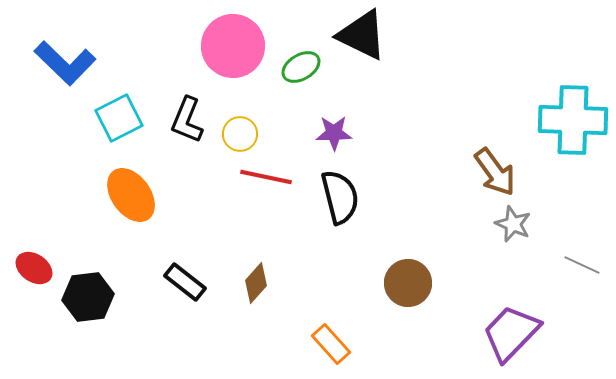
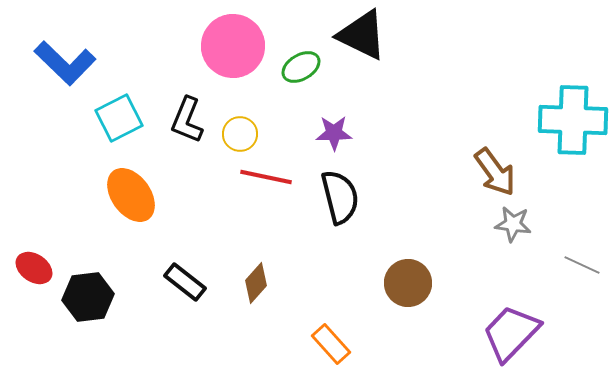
gray star: rotated 15 degrees counterclockwise
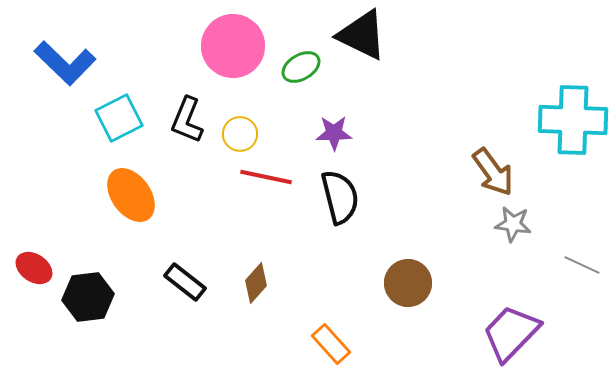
brown arrow: moved 2 px left
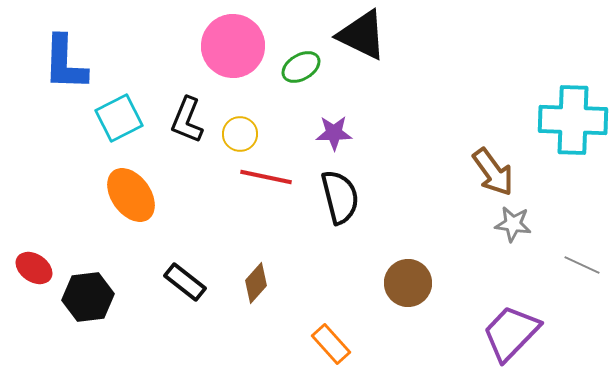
blue L-shape: rotated 48 degrees clockwise
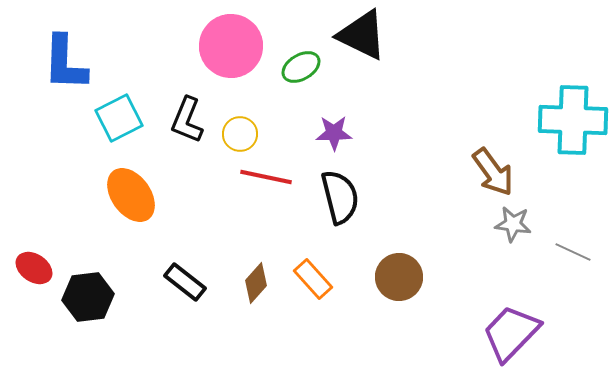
pink circle: moved 2 px left
gray line: moved 9 px left, 13 px up
brown circle: moved 9 px left, 6 px up
orange rectangle: moved 18 px left, 65 px up
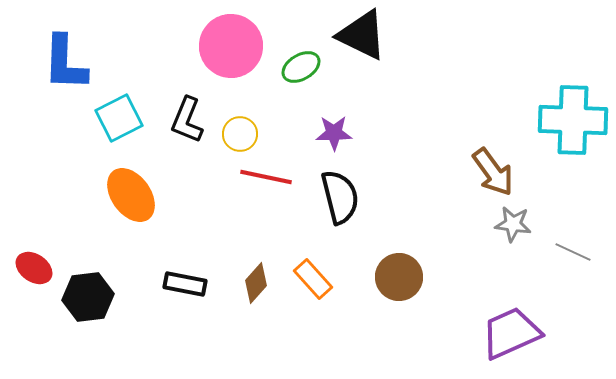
black rectangle: moved 2 px down; rotated 27 degrees counterclockwise
purple trapezoid: rotated 22 degrees clockwise
